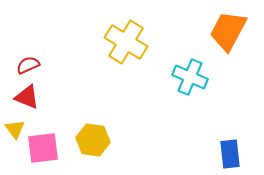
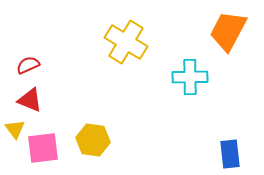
cyan cross: rotated 24 degrees counterclockwise
red triangle: moved 3 px right, 3 px down
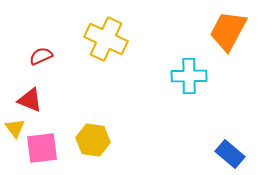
yellow cross: moved 20 px left, 3 px up; rotated 6 degrees counterclockwise
red semicircle: moved 13 px right, 9 px up
cyan cross: moved 1 px left, 1 px up
yellow triangle: moved 1 px up
pink square: moved 1 px left
blue rectangle: rotated 44 degrees counterclockwise
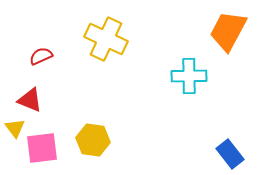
blue rectangle: rotated 12 degrees clockwise
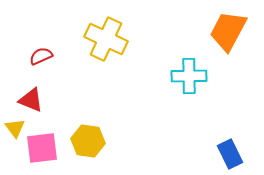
red triangle: moved 1 px right
yellow hexagon: moved 5 px left, 1 px down
blue rectangle: rotated 12 degrees clockwise
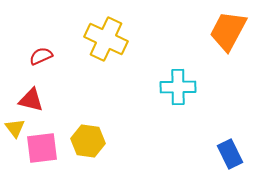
cyan cross: moved 11 px left, 11 px down
red triangle: rotated 8 degrees counterclockwise
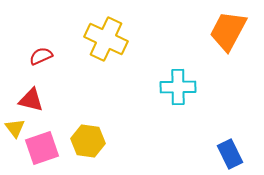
pink square: rotated 12 degrees counterclockwise
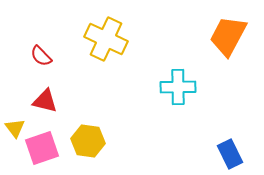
orange trapezoid: moved 5 px down
red semicircle: rotated 110 degrees counterclockwise
red triangle: moved 14 px right, 1 px down
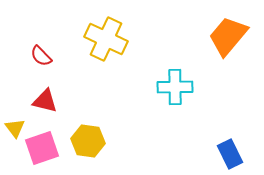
orange trapezoid: rotated 12 degrees clockwise
cyan cross: moved 3 px left
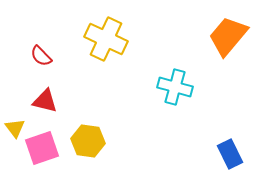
cyan cross: rotated 16 degrees clockwise
